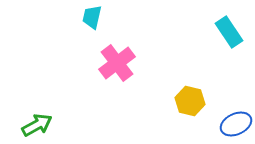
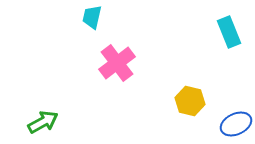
cyan rectangle: rotated 12 degrees clockwise
green arrow: moved 6 px right, 3 px up
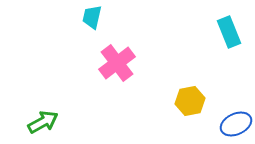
yellow hexagon: rotated 24 degrees counterclockwise
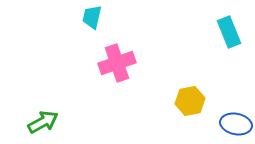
pink cross: rotated 18 degrees clockwise
blue ellipse: rotated 36 degrees clockwise
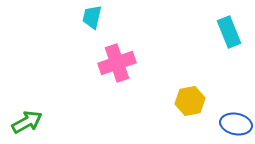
green arrow: moved 16 px left
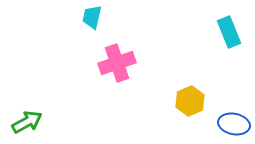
yellow hexagon: rotated 12 degrees counterclockwise
blue ellipse: moved 2 px left
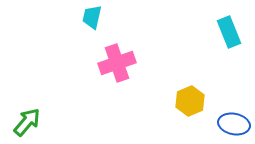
green arrow: rotated 20 degrees counterclockwise
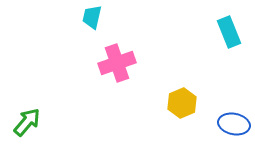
yellow hexagon: moved 8 px left, 2 px down
